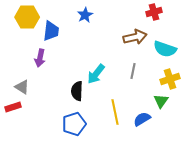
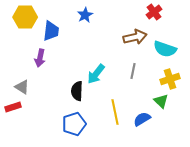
red cross: rotated 21 degrees counterclockwise
yellow hexagon: moved 2 px left
green triangle: rotated 21 degrees counterclockwise
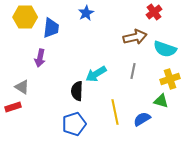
blue star: moved 1 px right, 2 px up
blue trapezoid: moved 3 px up
cyan arrow: rotated 20 degrees clockwise
green triangle: rotated 28 degrees counterclockwise
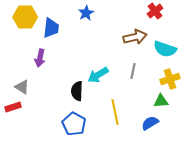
red cross: moved 1 px right, 1 px up
cyan arrow: moved 2 px right, 1 px down
green triangle: rotated 21 degrees counterclockwise
blue semicircle: moved 8 px right, 4 px down
blue pentagon: rotated 25 degrees counterclockwise
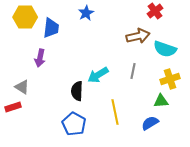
brown arrow: moved 3 px right, 1 px up
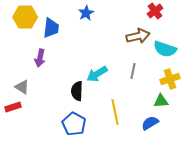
cyan arrow: moved 1 px left, 1 px up
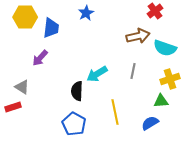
cyan semicircle: moved 1 px up
purple arrow: rotated 30 degrees clockwise
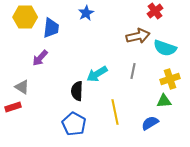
green triangle: moved 3 px right
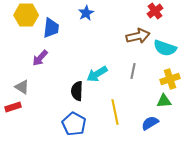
yellow hexagon: moved 1 px right, 2 px up
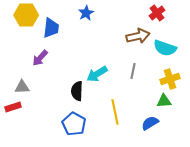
red cross: moved 2 px right, 2 px down
gray triangle: rotated 35 degrees counterclockwise
